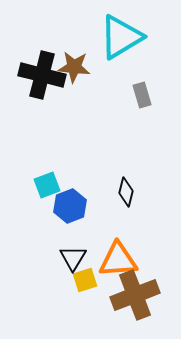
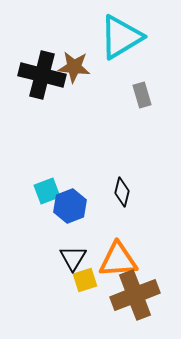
cyan square: moved 6 px down
black diamond: moved 4 px left
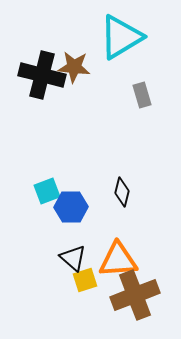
blue hexagon: moved 1 px right, 1 px down; rotated 20 degrees clockwise
black triangle: rotated 20 degrees counterclockwise
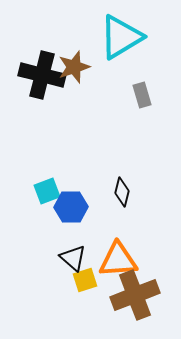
brown star: rotated 24 degrees counterclockwise
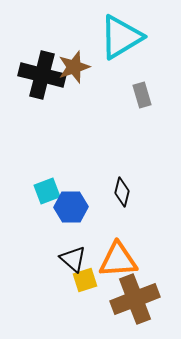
black triangle: moved 1 px down
brown cross: moved 4 px down
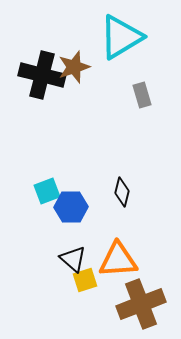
brown cross: moved 6 px right, 5 px down
